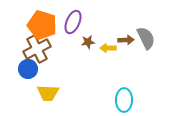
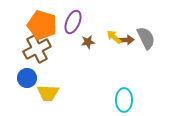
yellow arrow: moved 6 px right, 11 px up; rotated 42 degrees clockwise
blue circle: moved 1 px left, 9 px down
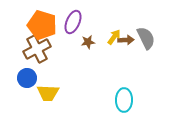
yellow arrow: rotated 84 degrees clockwise
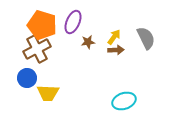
brown arrow: moved 10 px left, 10 px down
cyan ellipse: moved 1 px down; rotated 70 degrees clockwise
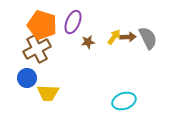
gray semicircle: moved 2 px right
brown arrow: moved 12 px right, 13 px up
